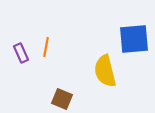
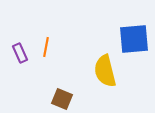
purple rectangle: moved 1 px left
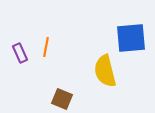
blue square: moved 3 px left, 1 px up
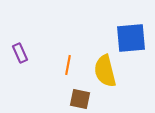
orange line: moved 22 px right, 18 px down
brown square: moved 18 px right; rotated 10 degrees counterclockwise
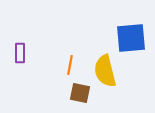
purple rectangle: rotated 24 degrees clockwise
orange line: moved 2 px right
brown square: moved 6 px up
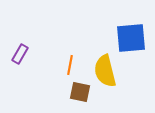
purple rectangle: moved 1 px down; rotated 30 degrees clockwise
brown square: moved 1 px up
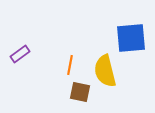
purple rectangle: rotated 24 degrees clockwise
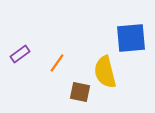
orange line: moved 13 px left, 2 px up; rotated 24 degrees clockwise
yellow semicircle: moved 1 px down
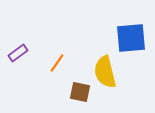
purple rectangle: moved 2 px left, 1 px up
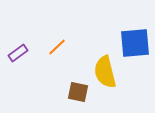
blue square: moved 4 px right, 5 px down
orange line: moved 16 px up; rotated 12 degrees clockwise
brown square: moved 2 px left
